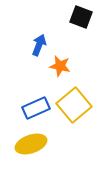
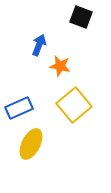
blue rectangle: moved 17 px left
yellow ellipse: rotated 44 degrees counterclockwise
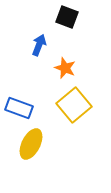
black square: moved 14 px left
orange star: moved 5 px right, 2 px down; rotated 10 degrees clockwise
blue rectangle: rotated 44 degrees clockwise
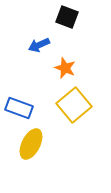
blue arrow: rotated 135 degrees counterclockwise
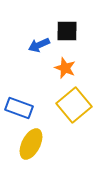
black square: moved 14 px down; rotated 20 degrees counterclockwise
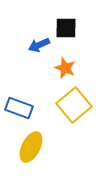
black square: moved 1 px left, 3 px up
yellow ellipse: moved 3 px down
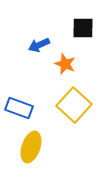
black square: moved 17 px right
orange star: moved 4 px up
yellow square: rotated 8 degrees counterclockwise
yellow ellipse: rotated 8 degrees counterclockwise
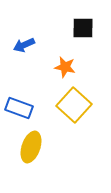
blue arrow: moved 15 px left
orange star: moved 3 px down; rotated 10 degrees counterclockwise
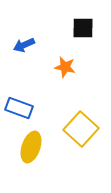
yellow square: moved 7 px right, 24 px down
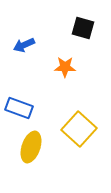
black square: rotated 15 degrees clockwise
orange star: rotated 10 degrees counterclockwise
yellow square: moved 2 px left
